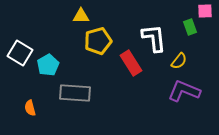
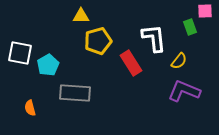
white square: rotated 20 degrees counterclockwise
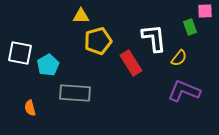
yellow semicircle: moved 3 px up
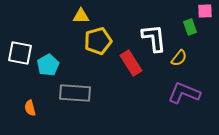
purple L-shape: moved 2 px down
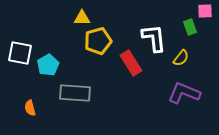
yellow triangle: moved 1 px right, 2 px down
yellow semicircle: moved 2 px right
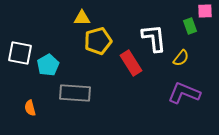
green rectangle: moved 1 px up
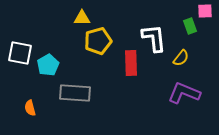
red rectangle: rotated 30 degrees clockwise
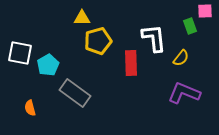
gray rectangle: rotated 32 degrees clockwise
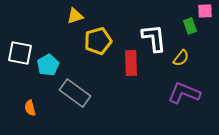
yellow triangle: moved 7 px left, 2 px up; rotated 18 degrees counterclockwise
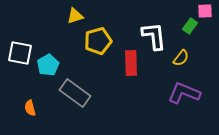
green rectangle: rotated 56 degrees clockwise
white L-shape: moved 2 px up
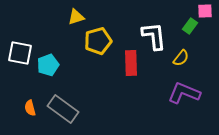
yellow triangle: moved 1 px right, 1 px down
cyan pentagon: rotated 10 degrees clockwise
gray rectangle: moved 12 px left, 16 px down
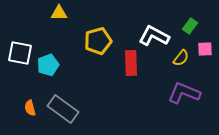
pink square: moved 38 px down
yellow triangle: moved 17 px left, 4 px up; rotated 18 degrees clockwise
white L-shape: rotated 56 degrees counterclockwise
